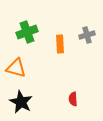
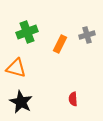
orange rectangle: rotated 30 degrees clockwise
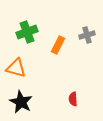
orange rectangle: moved 2 px left, 1 px down
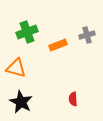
orange rectangle: rotated 42 degrees clockwise
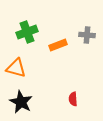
gray cross: rotated 21 degrees clockwise
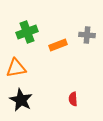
orange triangle: rotated 25 degrees counterclockwise
black star: moved 2 px up
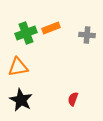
green cross: moved 1 px left, 1 px down
orange rectangle: moved 7 px left, 17 px up
orange triangle: moved 2 px right, 1 px up
red semicircle: rotated 24 degrees clockwise
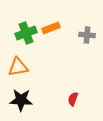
black star: rotated 25 degrees counterclockwise
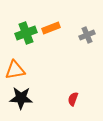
gray cross: rotated 28 degrees counterclockwise
orange triangle: moved 3 px left, 3 px down
black star: moved 2 px up
